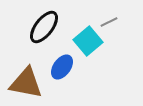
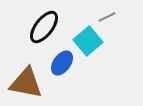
gray line: moved 2 px left, 5 px up
blue ellipse: moved 4 px up
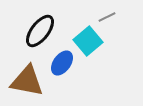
black ellipse: moved 4 px left, 4 px down
brown triangle: moved 1 px right, 2 px up
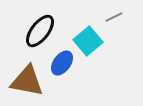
gray line: moved 7 px right
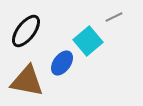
black ellipse: moved 14 px left
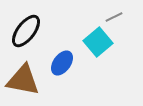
cyan square: moved 10 px right, 1 px down
brown triangle: moved 4 px left, 1 px up
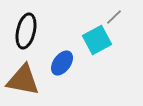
gray line: rotated 18 degrees counterclockwise
black ellipse: rotated 24 degrees counterclockwise
cyan square: moved 1 px left, 2 px up; rotated 12 degrees clockwise
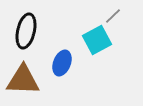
gray line: moved 1 px left, 1 px up
blue ellipse: rotated 15 degrees counterclockwise
brown triangle: rotated 9 degrees counterclockwise
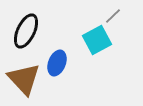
black ellipse: rotated 12 degrees clockwise
blue ellipse: moved 5 px left
brown triangle: moved 1 px right, 1 px up; rotated 45 degrees clockwise
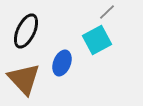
gray line: moved 6 px left, 4 px up
blue ellipse: moved 5 px right
